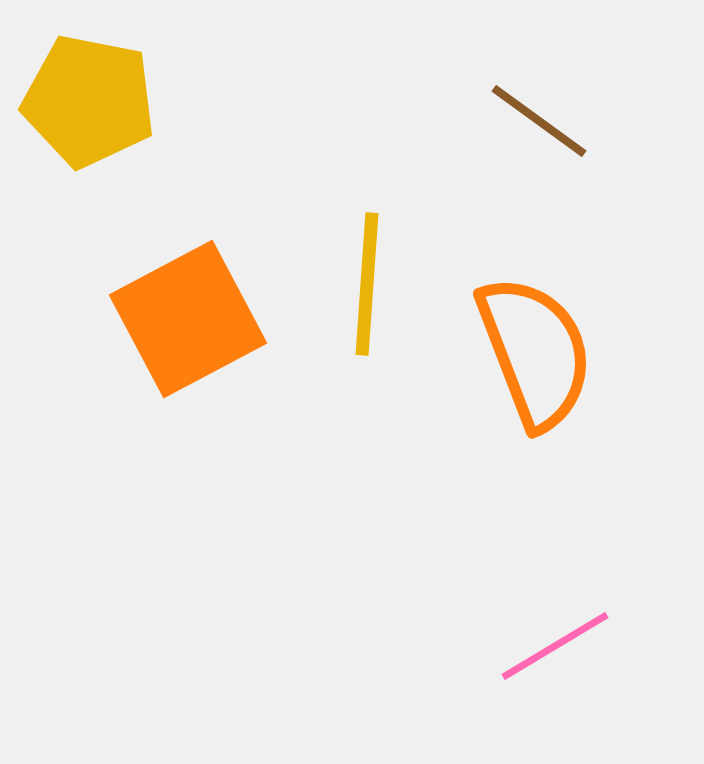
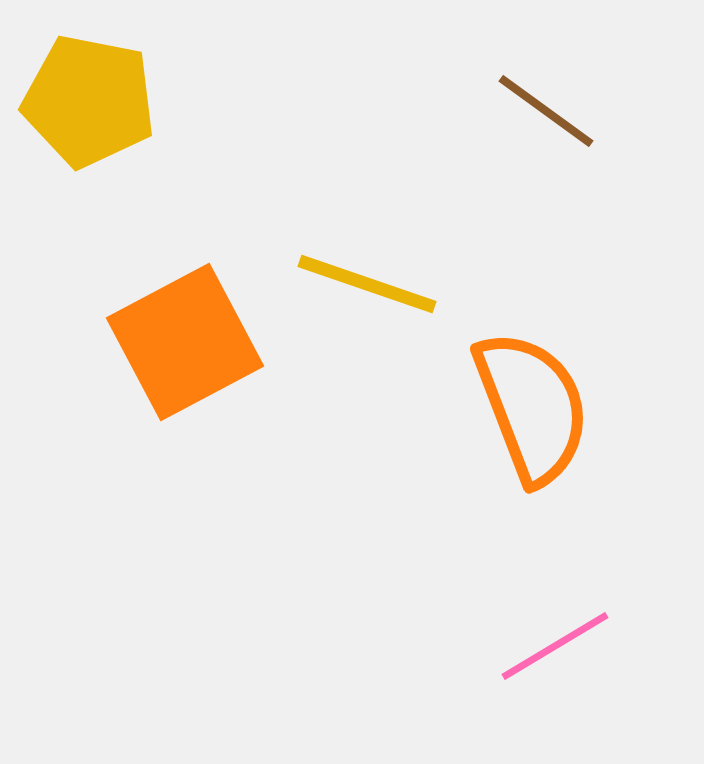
brown line: moved 7 px right, 10 px up
yellow line: rotated 75 degrees counterclockwise
orange square: moved 3 px left, 23 px down
orange semicircle: moved 3 px left, 55 px down
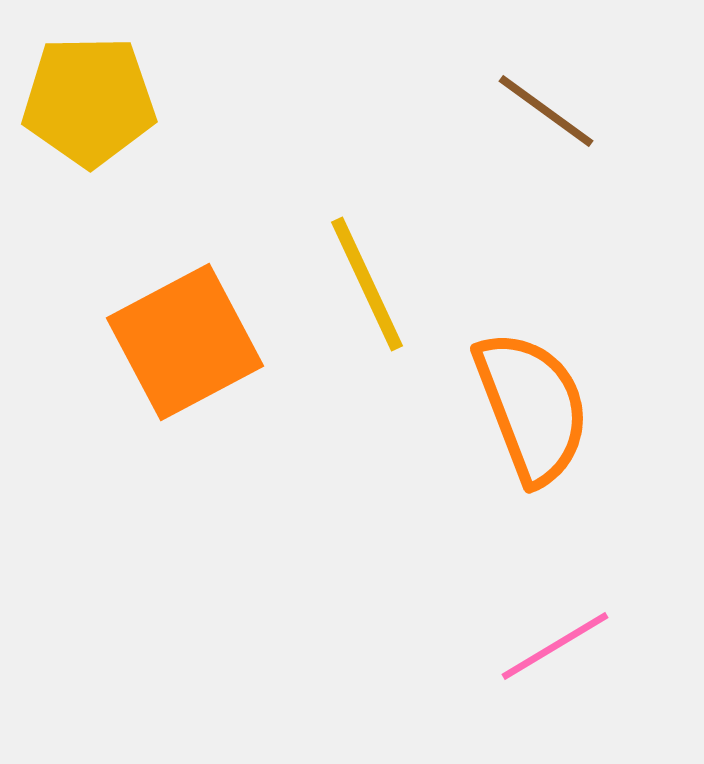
yellow pentagon: rotated 12 degrees counterclockwise
yellow line: rotated 46 degrees clockwise
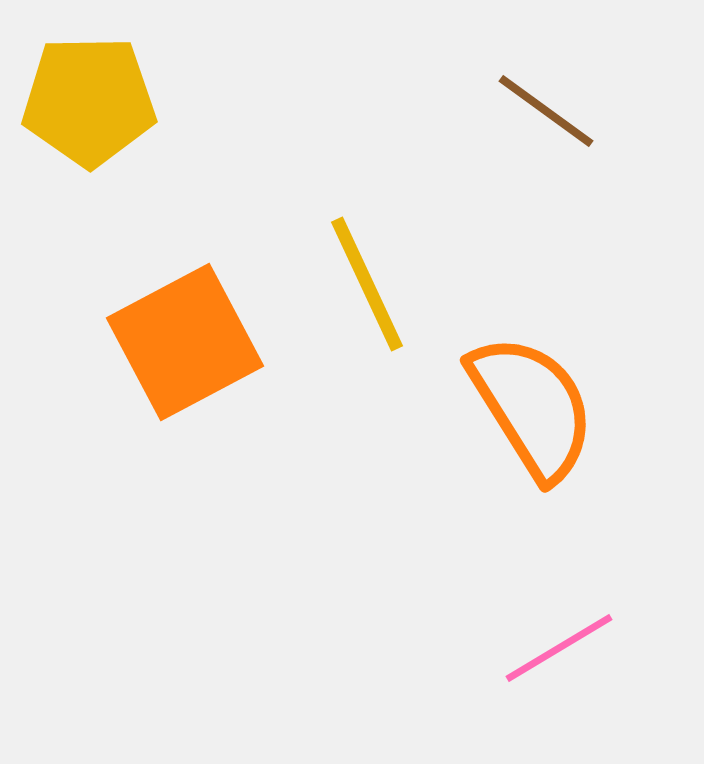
orange semicircle: rotated 11 degrees counterclockwise
pink line: moved 4 px right, 2 px down
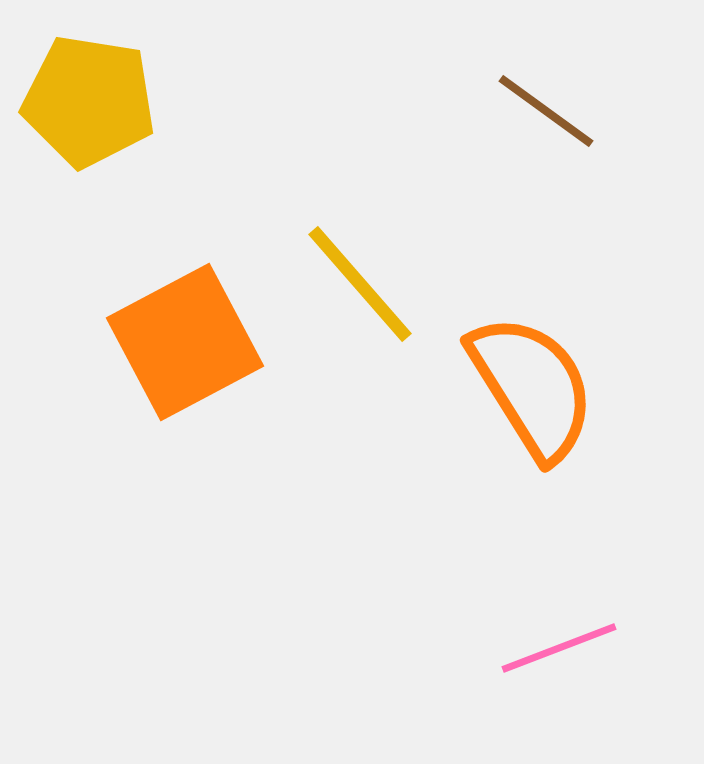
yellow pentagon: rotated 10 degrees clockwise
yellow line: moved 7 px left; rotated 16 degrees counterclockwise
orange semicircle: moved 20 px up
pink line: rotated 10 degrees clockwise
